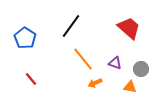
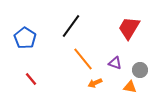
red trapezoid: rotated 100 degrees counterclockwise
gray circle: moved 1 px left, 1 px down
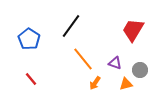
red trapezoid: moved 4 px right, 2 px down
blue pentagon: moved 4 px right, 1 px down
orange arrow: rotated 32 degrees counterclockwise
orange triangle: moved 4 px left, 3 px up; rotated 24 degrees counterclockwise
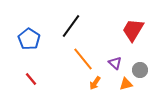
purple triangle: rotated 24 degrees clockwise
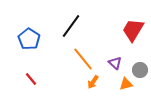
orange arrow: moved 2 px left, 1 px up
